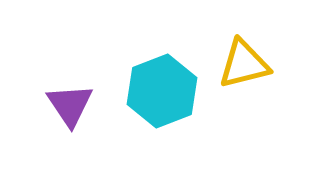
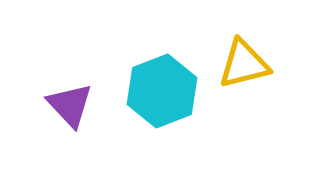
purple triangle: rotated 9 degrees counterclockwise
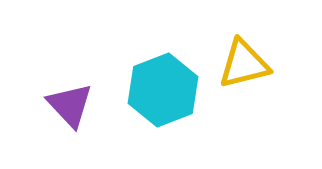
cyan hexagon: moved 1 px right, 1 px up
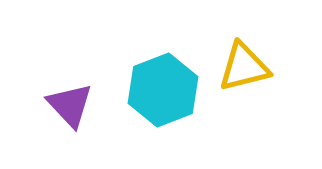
yellow triangle: moved 3 px down
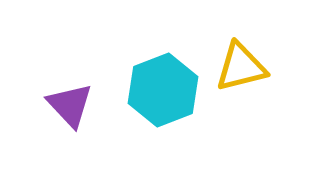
yellow triangle: moved 3 px left
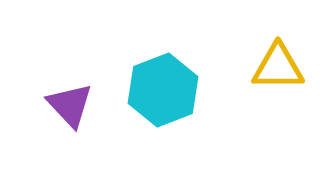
yellow triangle: moved 37 px right; rotated 14 degrees clockwise
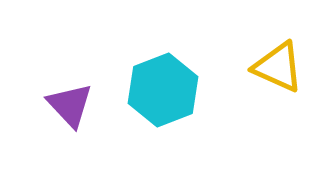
yellow triangle: rotated 24 degrees clockwise
